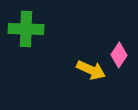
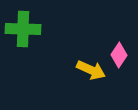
green cross: moved 3 px left
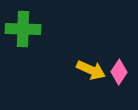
pink diamond: moved 17 px down
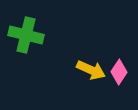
green cross: moved 3 px right, 6 px down; rotated 12 degrees clockwise
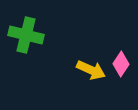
pink diamond: moved 2 px right, 8 px up
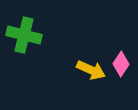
green cross: moved 2 px left
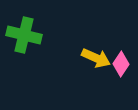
yellow arrow: moved 5 px right, 12 px up
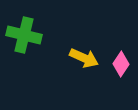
yellow arrow: moved 12 px left
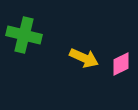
pink diamond: rotated 30 degrees clockwise
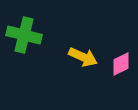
yellow arrow: moved 1 px left, 1 px up
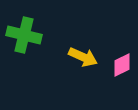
pink diamond: moved 1 px right, 1 px down
